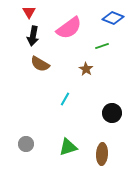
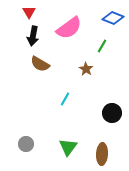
green line: rotated 40 degrees counterclockwise
green triangle: rotated 36 degrees counterclockwise
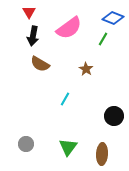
green line: moved 1 px right, 7 px up
black circle: moved 2 px right, 3 px down
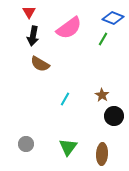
brown star: moved 16 px right, 26 px down
